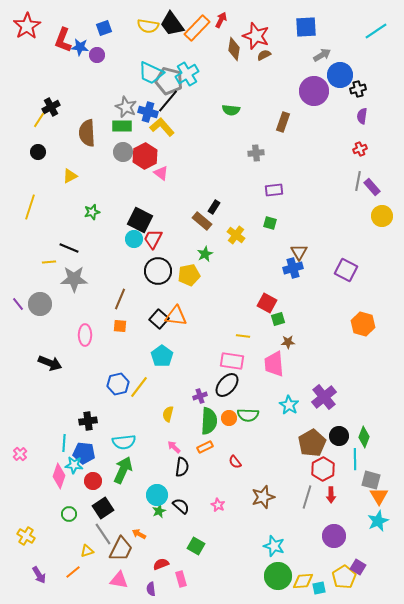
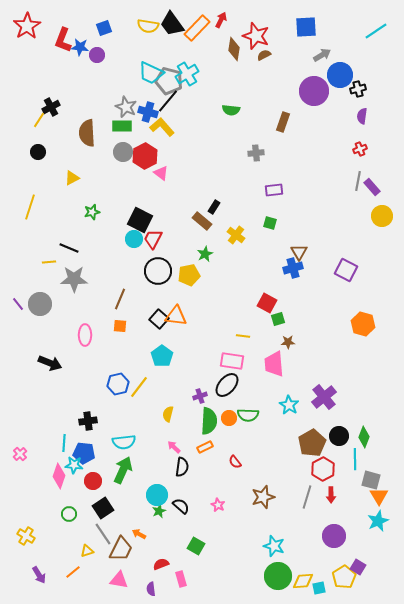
yellow triangle at (70, 176): moved 2 px right, 2 px down
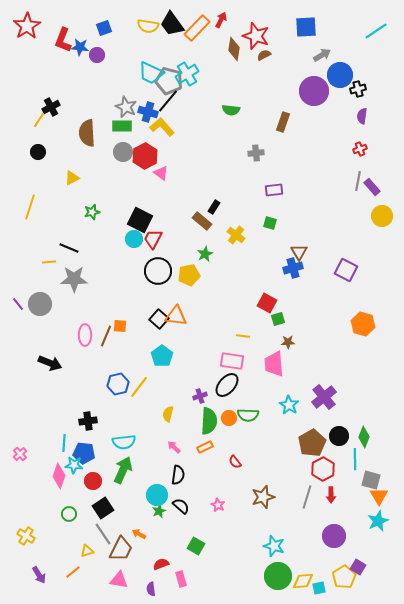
brown line at (120, 299): moved 14 px left, 37 px down
black semicircle at (182, 467): moved 4 px left, 8 px down
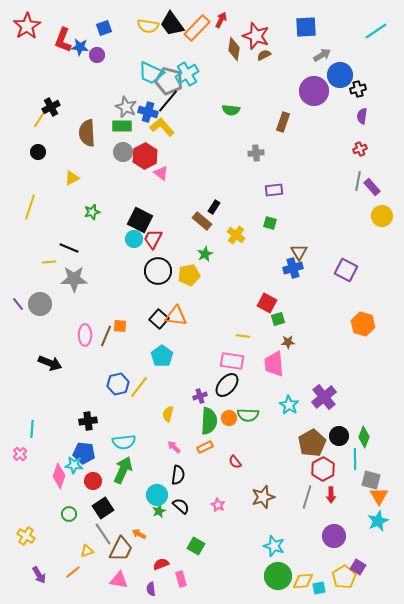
cyan line at (64, 443): moved 32 px left, 14 px up
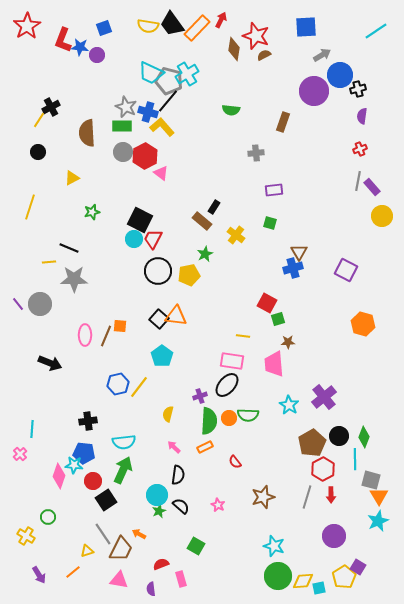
black square at (103, 508): moved 3 px right, 8 px up
green circle at (69, 514): moved 21 px left, 3 px down
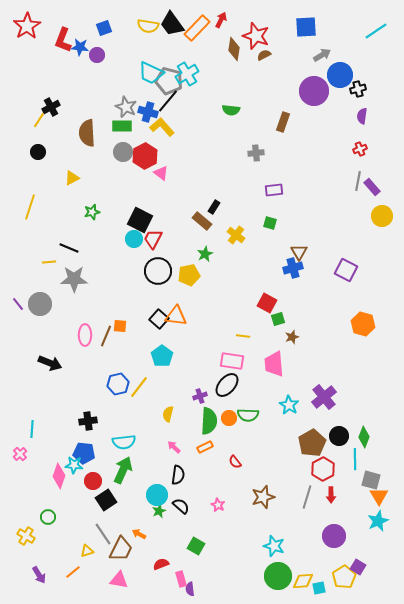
brown star at (288, 342): moved 4 px right, 5 px up; rotated 16 degrees counterclockwise
purple semicircle at (151, 589): moved 39 px right
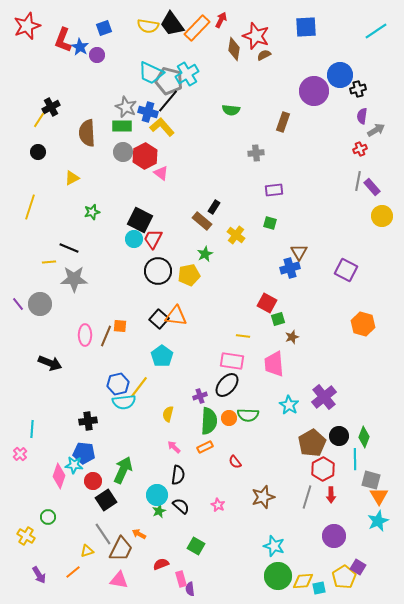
red star at (27, 26): rotated 12 degrees clockwise
blue star at (80, 47): rotated 24 degrees clockwise
gray arrow at (322, 55): moved 54 px right, 75 px down
blue cross at (293, 268): moved 3 px left
cyan semicircle at (124, 442): moved 40 px up
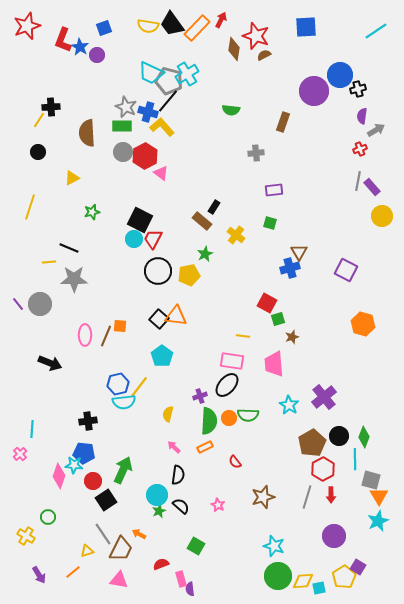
black cross at (51, 107): rotated 24 degrees clockwise
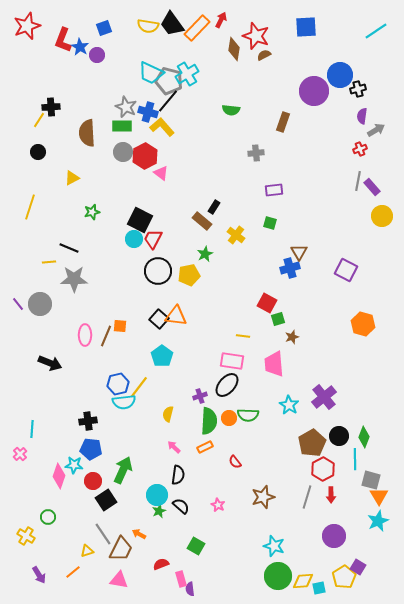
blue pentagon at (84, 453): moved 7 px right, 4 px up
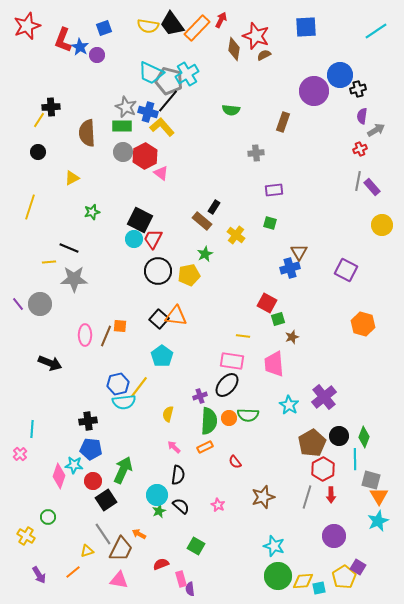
yellow circle at (382, 216): moved 9 px down
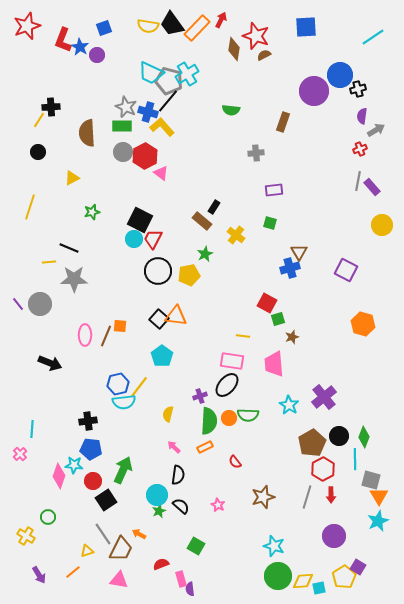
cyan line at (376, 31): moved 3 px left, 6 px down
